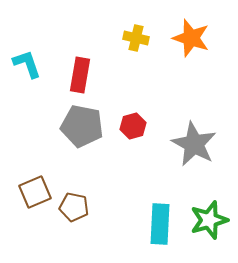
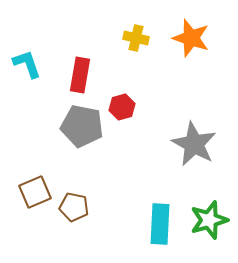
red hexagon: moved 11 px left, 19 px up
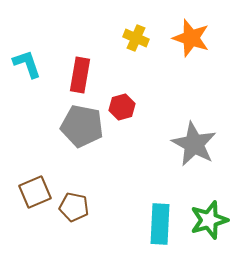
yellow cross: rotated 10 degrees clockwise
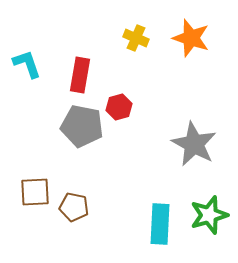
red hexagon: moved 3 px left
brown square: rotated 20 degrees clockwise
green star: moved 5 px up
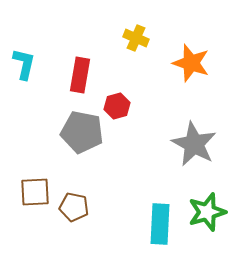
orange star: moved 25 px down
cyan L-shape: moved 3 px left; rotated 32 degrees clockwise
red hexagon: moved 2 px left, 1 px up
gray pentagon: moved 6 px down
green star: moved 2 px left, 3 px up
